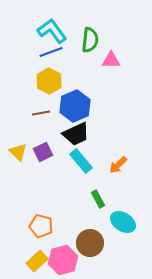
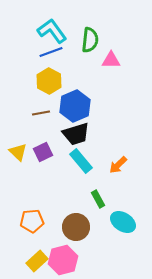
black trapezoid: rotated 8 degrees clockwise
orange pentagon: moved 9 px left, 5 px up; rotated 20 degrees counterclockwise
brown circle: moved 14 px left, 16 px up
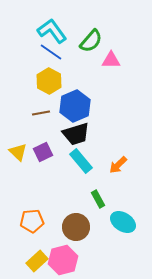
green semicircle: moved 1 px right, 1 px down; rotated 35 degrees clockwise
blue line: rotated 55 degrees clockwise
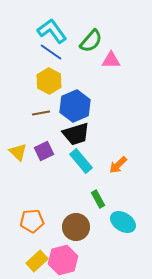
purple square: moved 1 px right, 1 px up
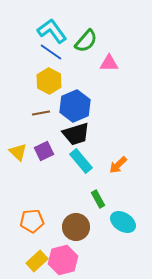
green semicircle: moved 5 px left
pink triangle: moved 2 px left, 3 px down
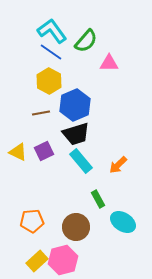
blue hexagon: moved 1 px up
yellow triangle: rotated 18 degrees counterclockwise
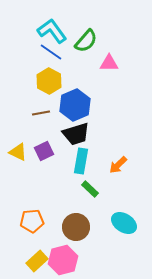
cyan rectangle: rotated 50 degrees clockwise
green rectangle: moved 8 px left, 10 px up; rotated 18 degrees counterclockwise
cyan ellipse: moved 1 px right, 1 px down
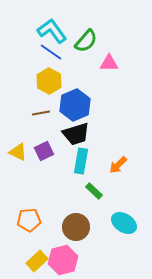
green rectangle: moved 4 px right, 2 px down
orange pentagon: moved 3 px left, 1 px up
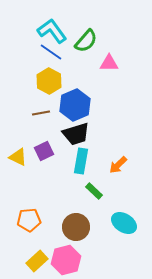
yellow triangle: moved 5 px down
pink hexagon: moved 3 px right
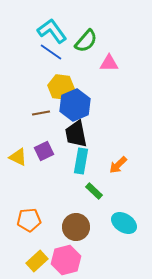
yellow hexagon: moved 12 px right, 6 px down; rotated 20 degrees counterclockwise
black trapezoid: rotated 96 degrees clockwise
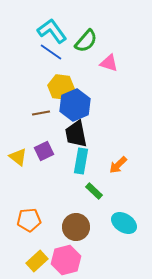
pink triangle: rotated 18 degrees clockwise
yellow triangle: rotated 12 degrees clockwise
